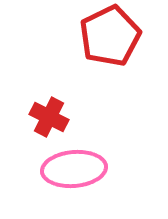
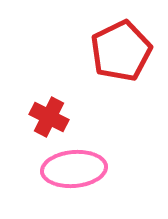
red pentagon: moved 11 px right, 15 px down
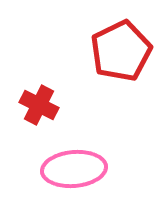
red cross: moved 10 px left, 12 px up
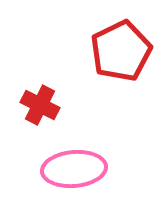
red cross: moved 1 px right
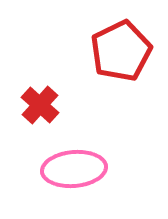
red cross: rotated 15 degrees clockwise
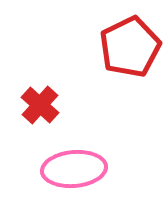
red pentagon: moved 9 px right, 4 px up
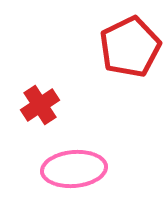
red cross: rotated 15 degrees clockwise
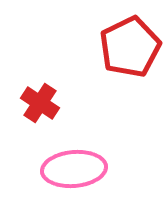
red cross: moved 2 px up; rotated 24 degrees counterclockwise
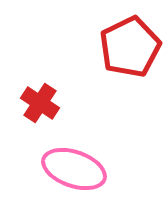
pink ellipse: rotated 24 degrees clockwise
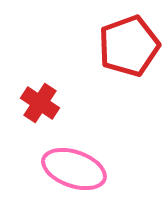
red pentagon: moved 1 px left, 1 px up; rotated 6 degrees clockwise
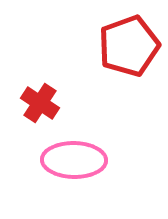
pink ellipse: moved 9 px up; rotated 18 degrees counterclockwise
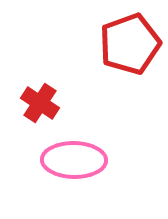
red pentagon: moved 1 px right, 2 px up
